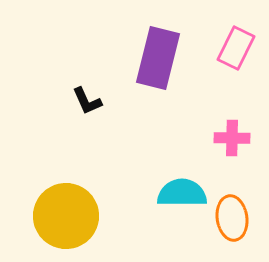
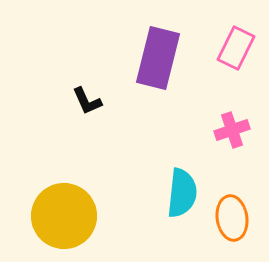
pink cross: moved 8 px up; rotated 20 degrees counterclockwise
cyan semicircle: rotated 96 degrees clockwise
yellow circle: moved 2 px left
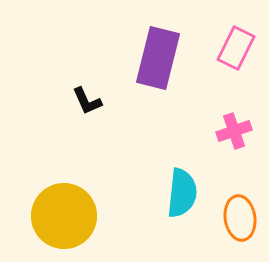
pink cross: moved 2 px right, 1 px down
orange ellipse: moved 8 px right
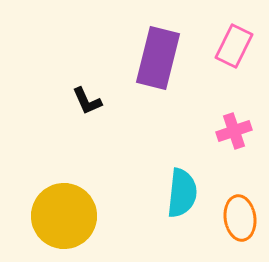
pink rectangle: moved 2 px left, 2 px up
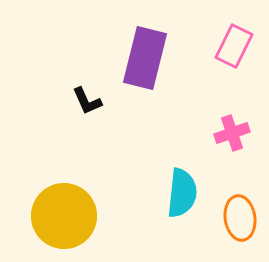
purple rectangle: moved 13 px left
pink cross: moved 2 px left, 2 px down
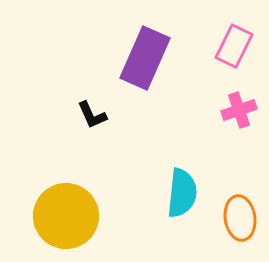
purple rectangle: rotated 10 degrees clockwise
black L-shape: moved 5 px right, 14 px down
pink cross: moved 7 px right, 23 px up
yellow circle: moved 2 px right
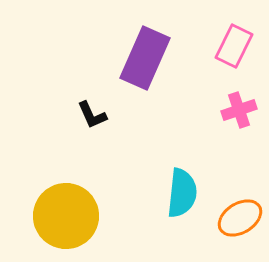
orange ellipse: rotated 66 degrees clockwise
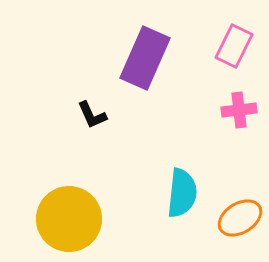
pink cross: rotated 12 degrees clockwise
yellow circle: moved 3 px right, 3 px down
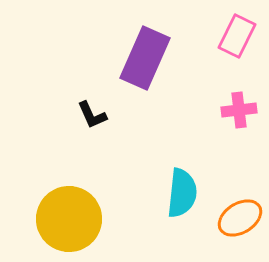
pink rectangle: moved 3 px right, 10 px up
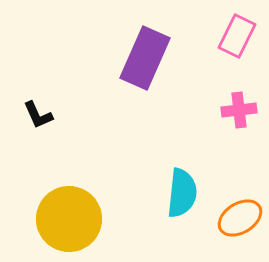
black L-shape: moved 54 px left
